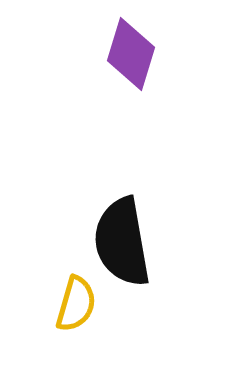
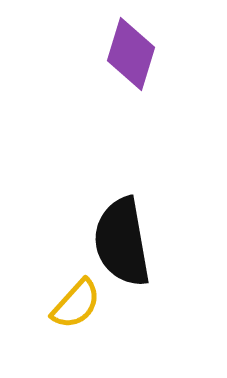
yellow semicircle: rotated 26 degrees clockwise
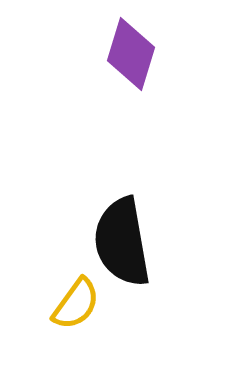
yellow semicircle: rotated 6 degrees counterclockwise
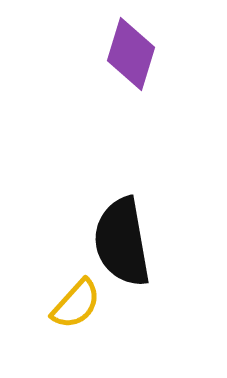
yellow semicircle: rotated 6 degrees clockwise
